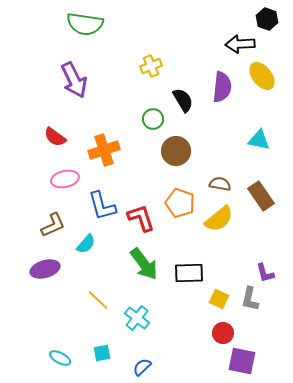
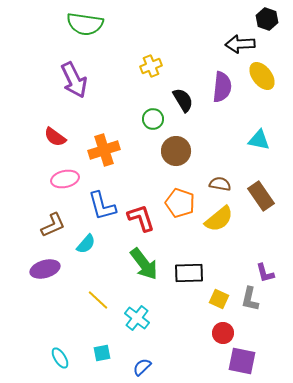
cyan ellipse: rotated 30 degrees clockwise
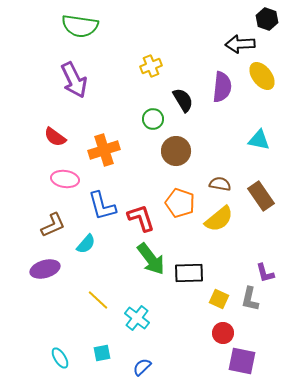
green semicircle: moved 5 px left, 2 px down
pink ellipse: rotated 20 degrees clockwise
green arrow: moved 7 px right, 5 px up
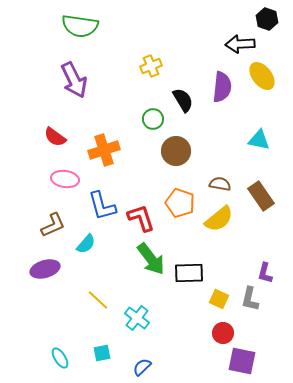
purple L-shape: rotated 30 degrees clockwise
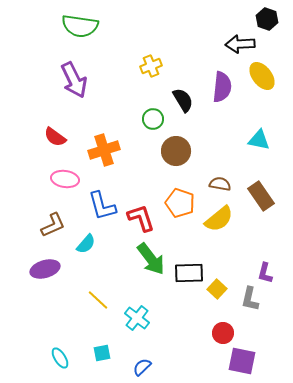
yellow square: moved 2 px left, 10 px up; rotated 18 degrees clockwise
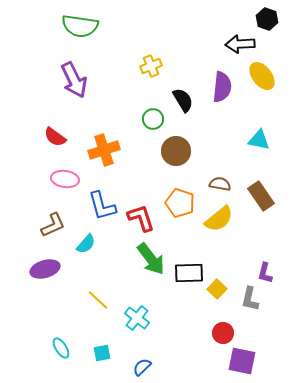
cyan ellipse: moved 1 px right, 10 px up
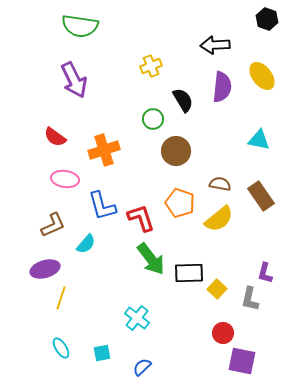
black arrow: moved 25 px left, 1 px down
yellow line: moved 37 px left, 2 px up; rotated 65 degrees clockwise
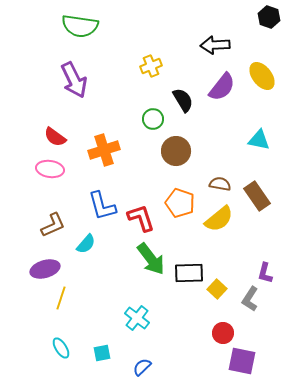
black hexagon: moved 2 px right, 2 px up
purple semicircle: rotated 32 degrees clockwise
pink ellipse: moved 15 px left, 10 px up
brown rectangle: moved 4 px left
gray L-shape: rotated 20 degrees clockwise
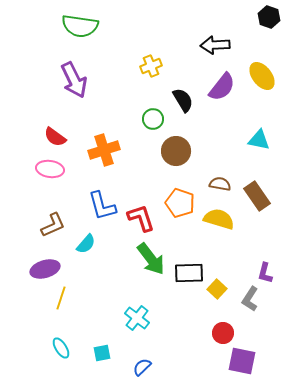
yellow semicircle: rotated 124 degrees counterclockwise
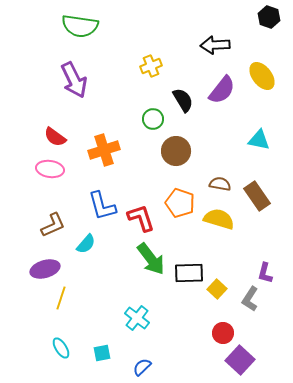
purple semicircle: moved 3 px down
purple square: moved 2 px left, 1 px up; rotated 32 degrees clockwise
